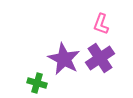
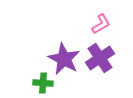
pink L-shape: rotated 140 degrees counterclockwise
green cross: moved 6 px right; rotated 12 degrees counterclockwise
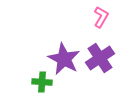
pink L-shape: moved 7 px up; rotated 30 degrees counterclockwise
green cross: moved 1 px left, 1 px up
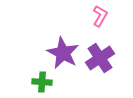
pink L-shape: moved 1 px left, 1 px up
purple star: moved 1 px left, 6 px up
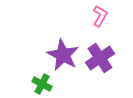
purple star: moved 2 px down
green cross: moved 2 px down; rotated 24 degrees clockwise
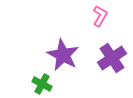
purple cross: moved 12 px right
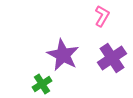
pink L-shape: moved 2 px right
green cross: rotated 30 degrees clockwise
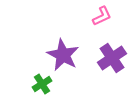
pink L-shape: rotated 35 degrees clockwise
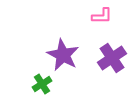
pink L-shape: rotated 25 degrees clockwise
